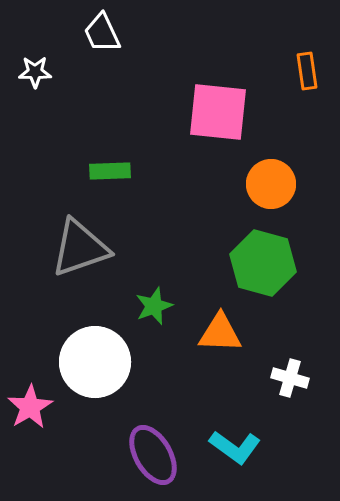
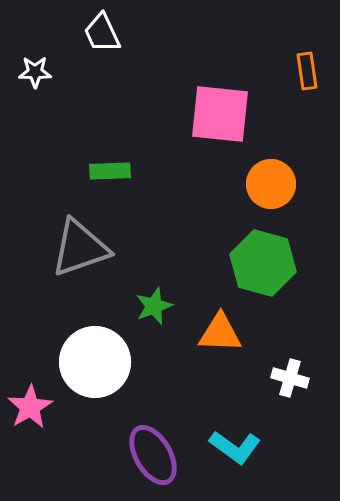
pink square: moved 2 px right, 2 px down
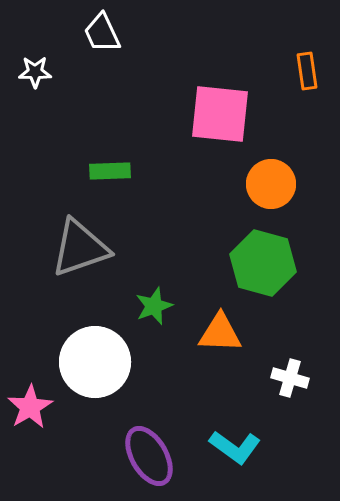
purple ellipse: moved 4 px left, 1 px down
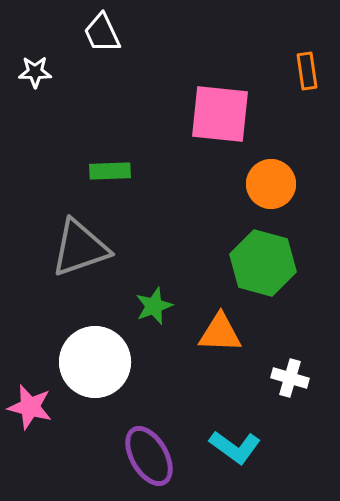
pink star: rotated 27 degrees counterclockwise
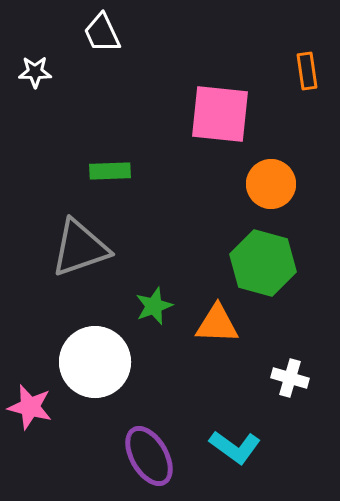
orange triangle: moved 3 px left, 9 px up
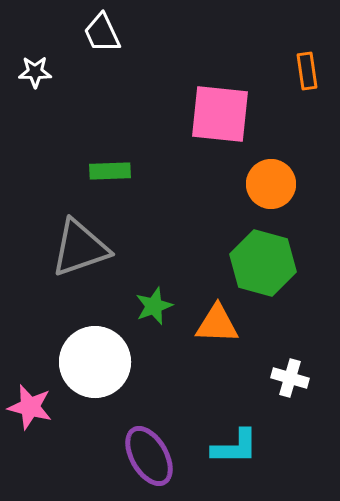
cyan L-shape: rotated 36 degrees counterclockwise
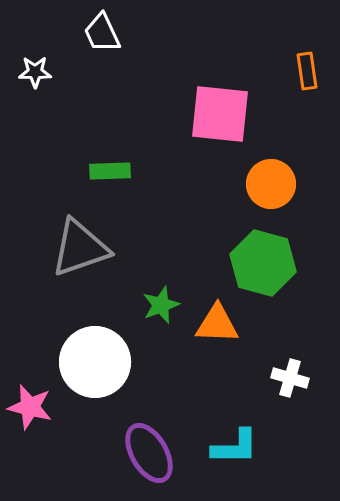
green star: moved 7 px right, 1 px up
purple ellipse: moved 3 px up
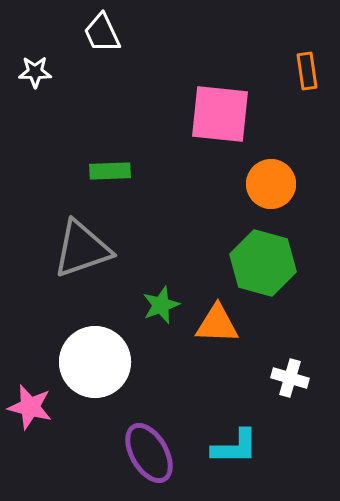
gray triangle: moved 2 px right, 1 px down
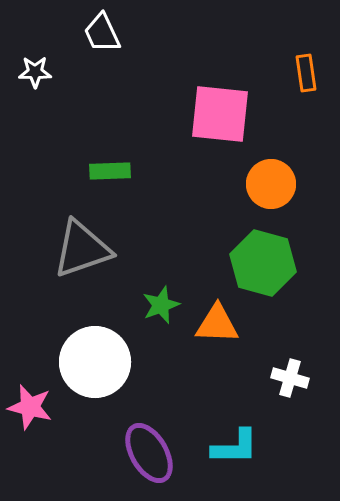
orange rectangle: moved 1 px left, 2 px down
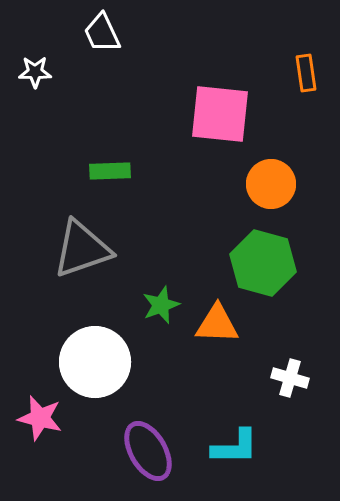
pink star: moved 10 px right, 11 px down
purple ellipse: moved 1 px left, 2 px up
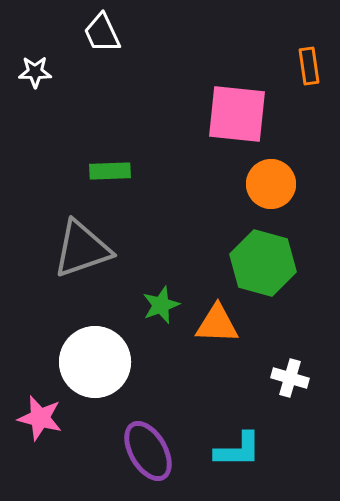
orange rectangle: moved 3 px right, 7 px up
pink square: moved 17 px right
cyan L-shape: moved 3 px right, 3 px down
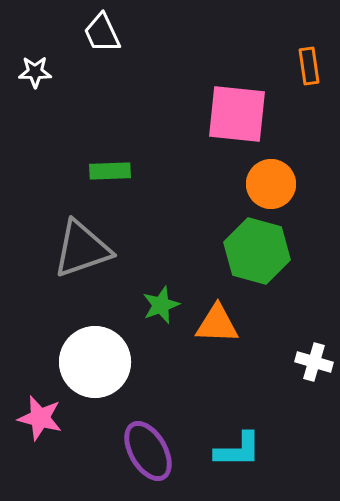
green hexagon: moved 6 px left, 12 px up
white cross: moved 24 px right, 16 px up
